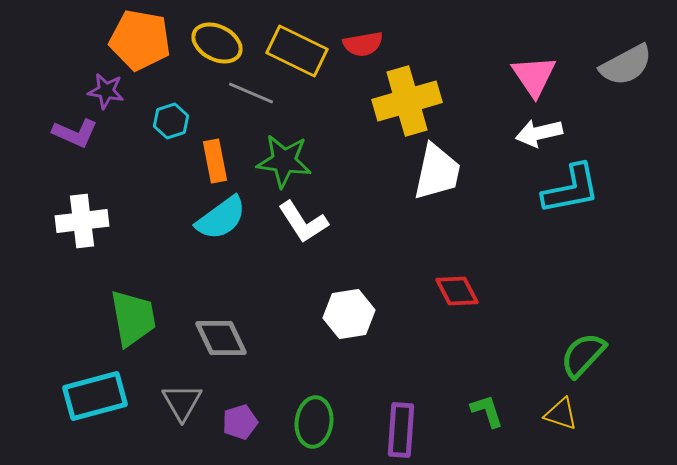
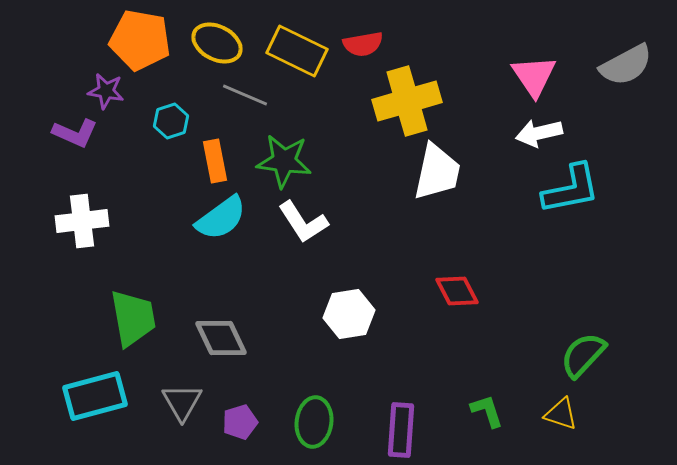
gray line: moved 6 px left, 2 px down
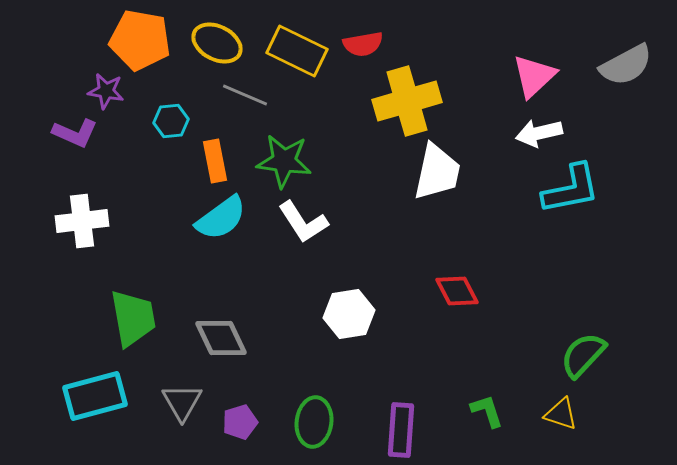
pink triangle: rotated 21 degrees clockwise
cyan hexagon: rotated 12 degrees clockwise
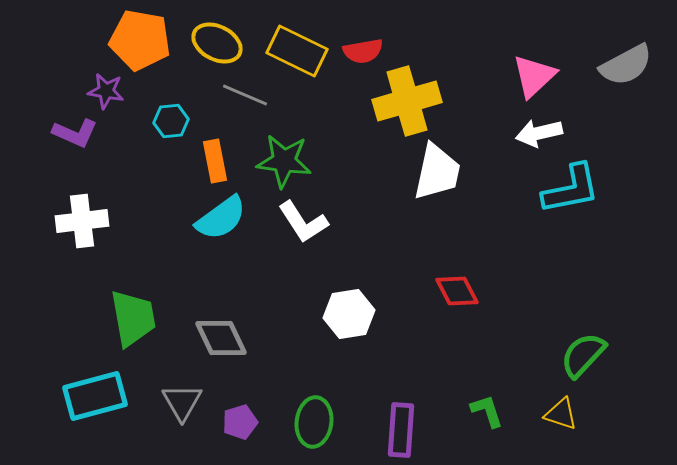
red semicircle: moved 7 px down
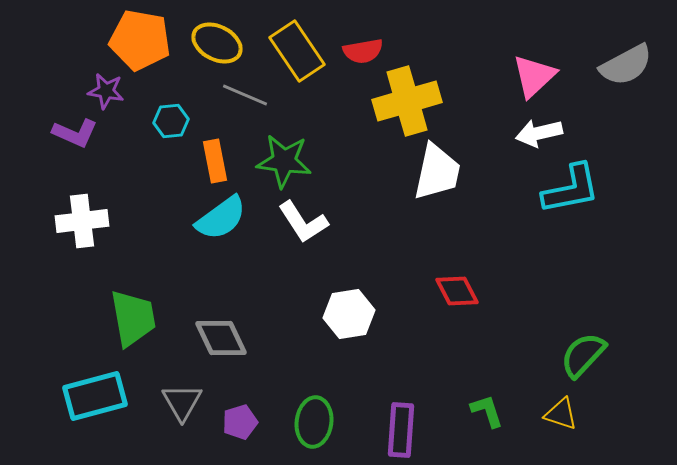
yellow rectangle: rotated 30 degrees clockwise
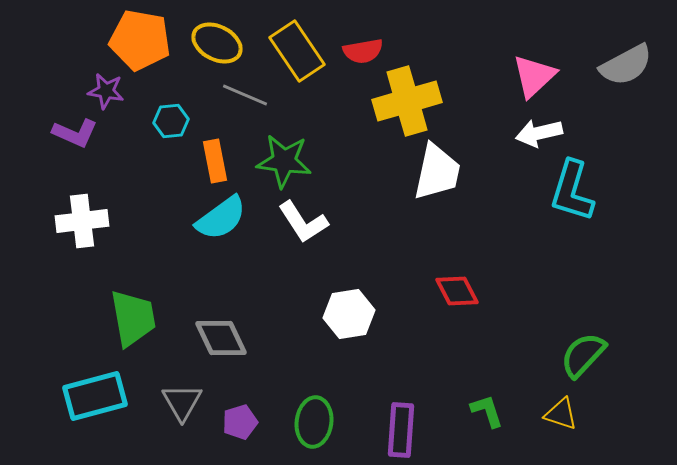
cyan L-shape: moved 1 px right, 2 px down; rotated 118 degrees clockwise
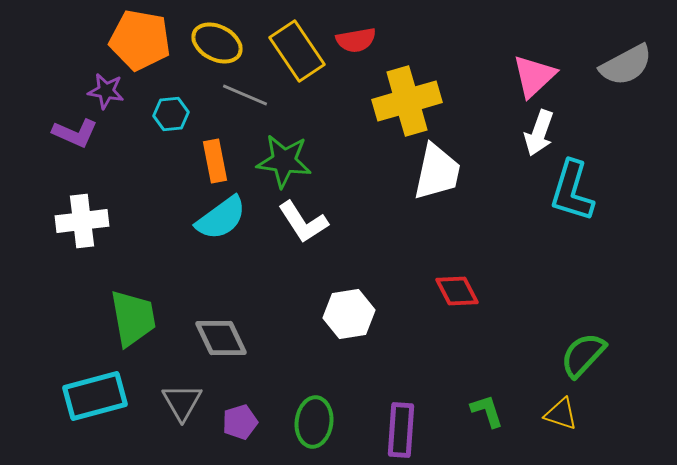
red semicircle: moved 7 px left, 11 px up
cyan hexagon: moved 7 px up
white arrow: rotated 57 degrees counterclockwise
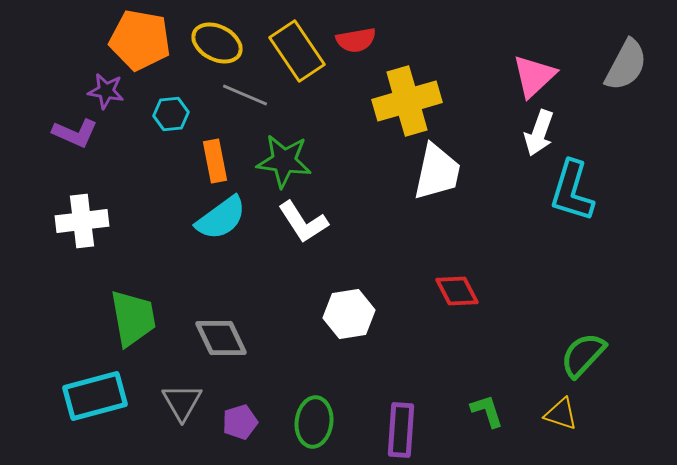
gray semicircle: rotated 34 degrees counterclockwise
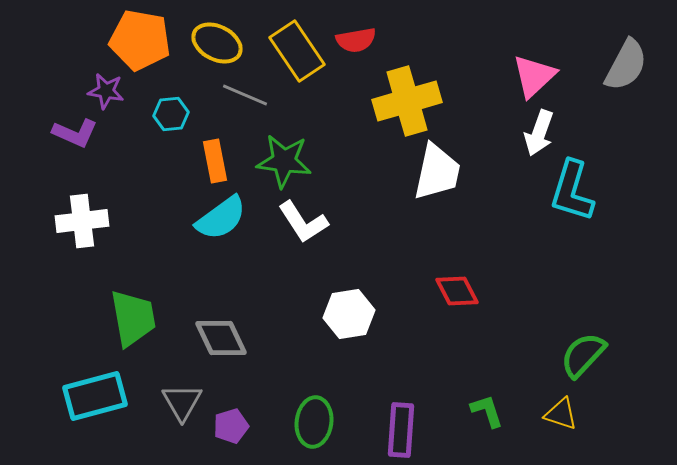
purple pentagon: moved 9 px left, 4 px down
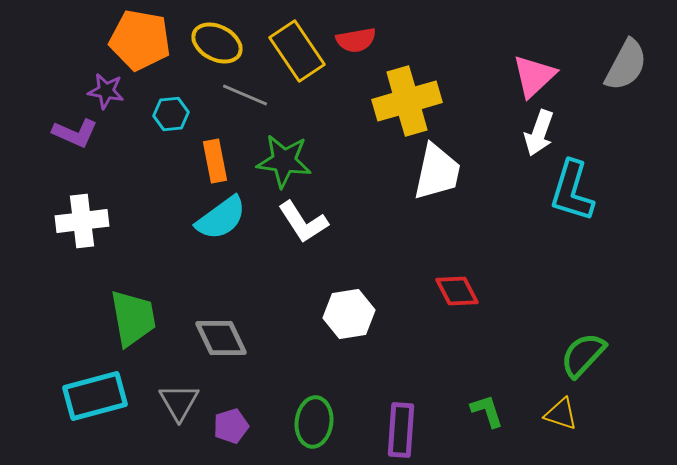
gray triangle: moved 3 px left
